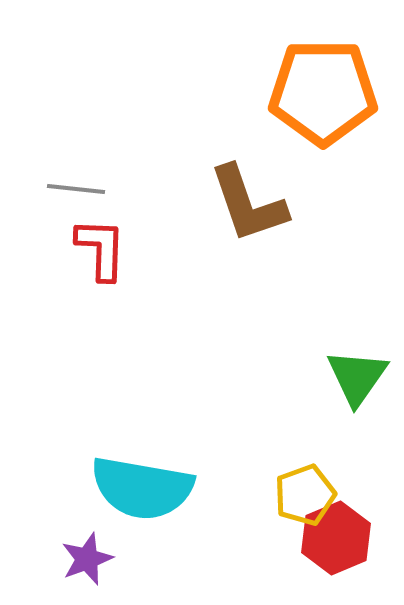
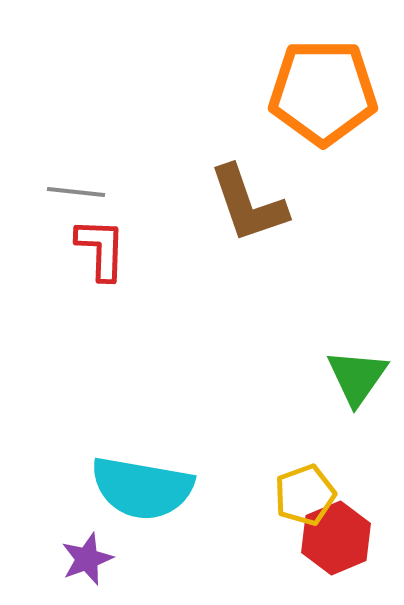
gray line: moved 3 px down
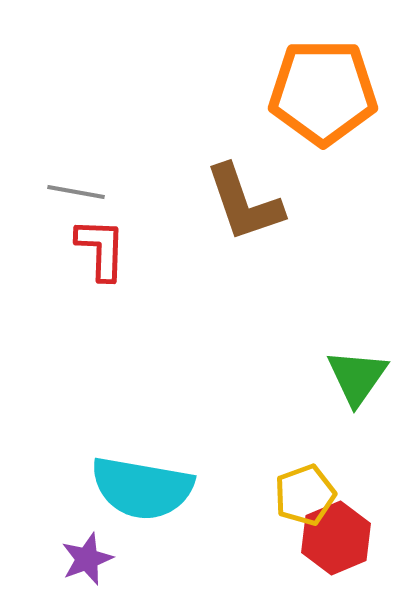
gray line: rotated 4 degrees clockwise
brown L-shape: moved 4 px left, 1 px up
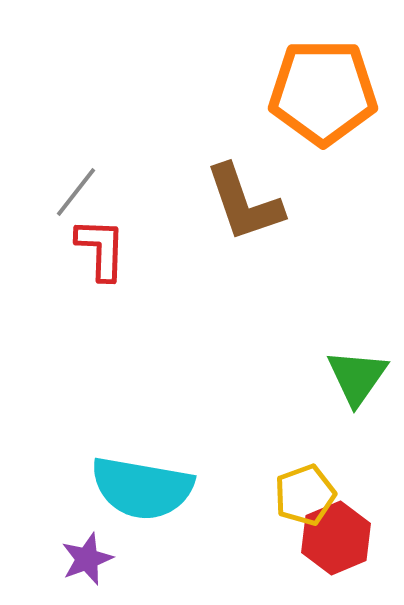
gray line: rotated 62 degrees counterclockwise
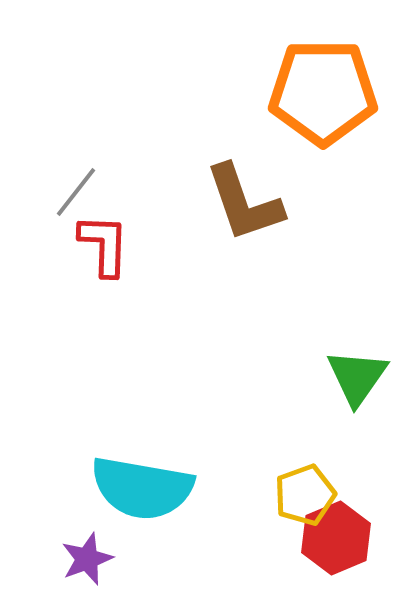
red L-shape: moved 3 px right, 4 px up
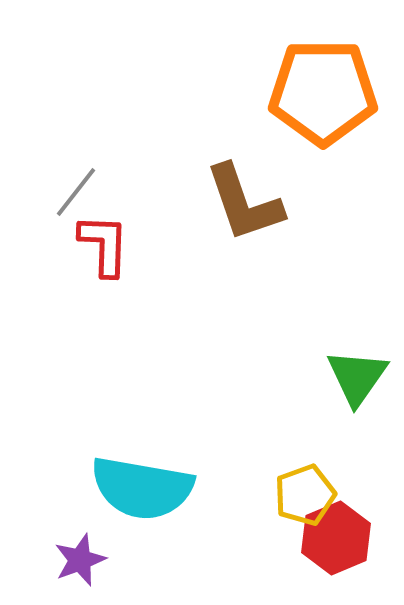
purple star: moved 7 px left, 1 px down
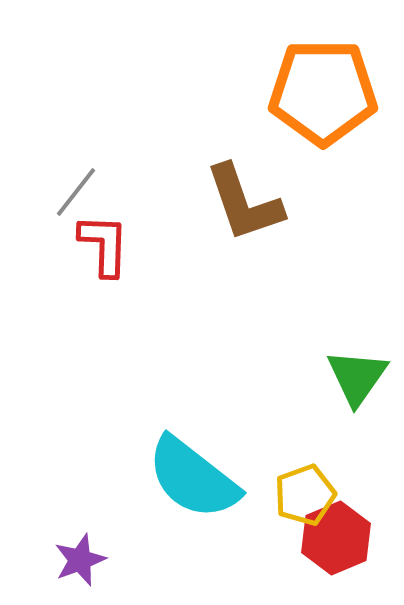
cyan semicircle: moved 51 px right, 10 px up; rotated 28 degrees clockwise
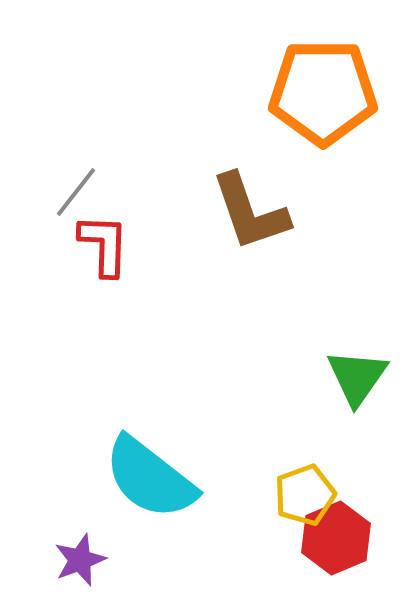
brown L-shape: moved 6 px right, 9 px down
cyan semicircle: moved 43 px left
